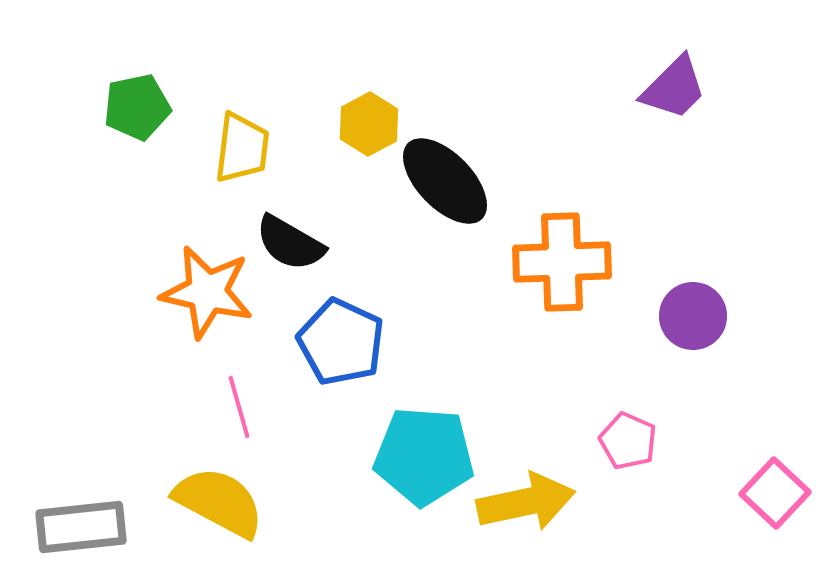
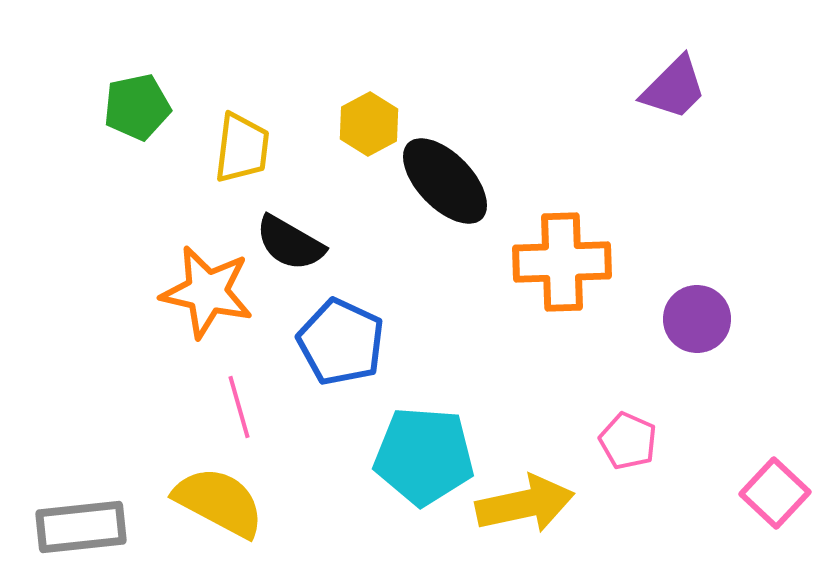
purple circle: moved 4 px right, 3 px down
yellow arrow: moved 1 px left, 2 px down
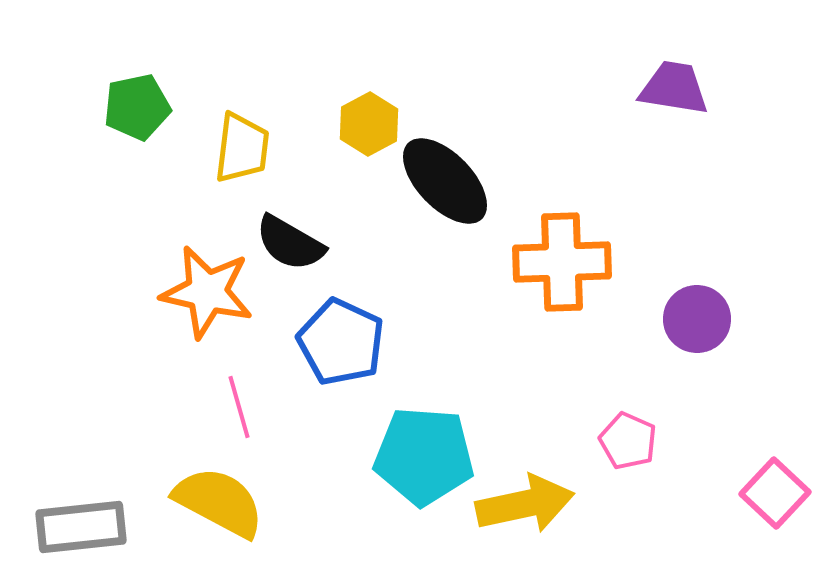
purple trapezoid: rotated 126 degrees counterclockwise
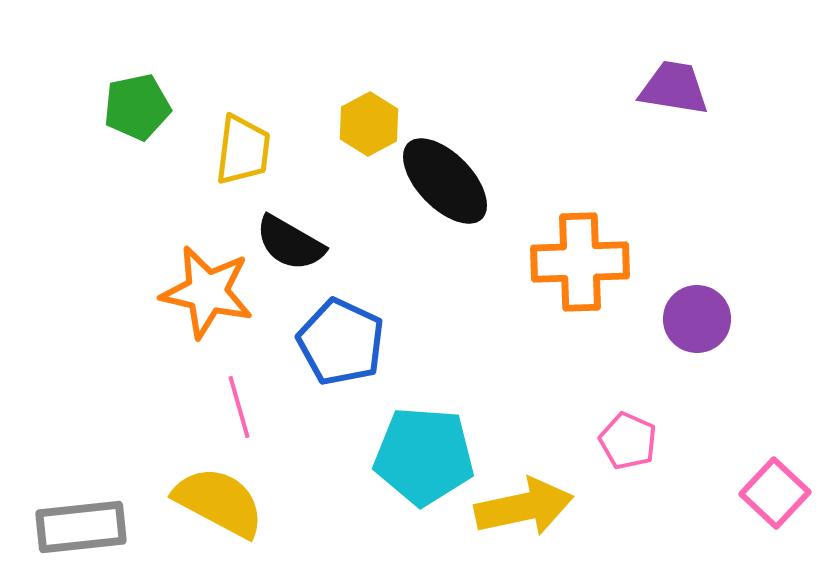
yellow trapezoid: moved 1 px right, 2 px down
orange cross: moved 18 px right
yellow arrow: moved 1 px left, 3 px down
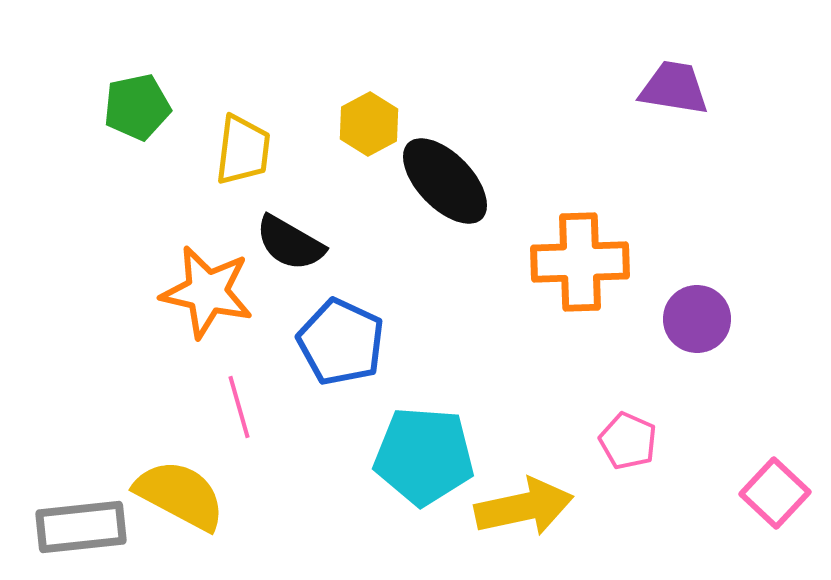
yellow semicircle: moved 39 px left, 7 px up
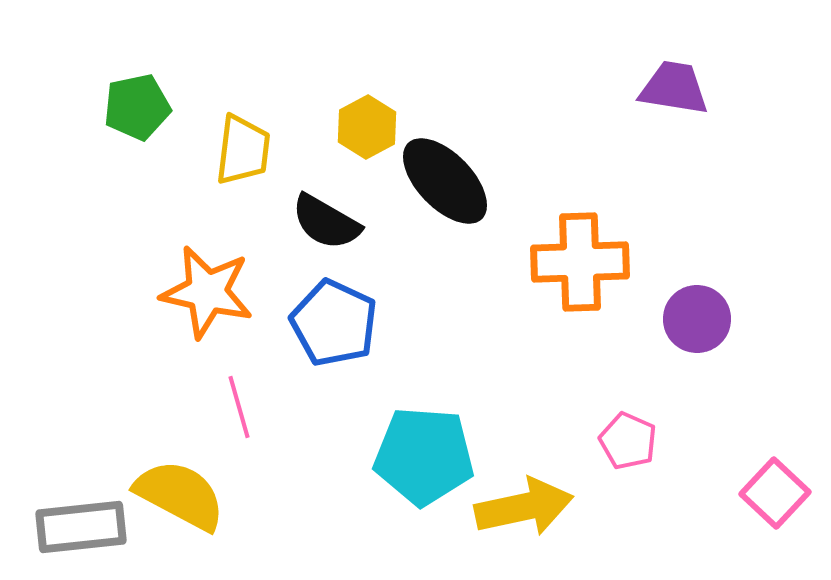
yellow hexagon: moved 2 px left, 3 px down
black semicircle: moved 36 px right, 21 px up
blue pentagon: moved 7 px left, 19 px up
